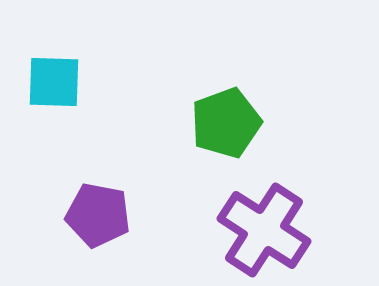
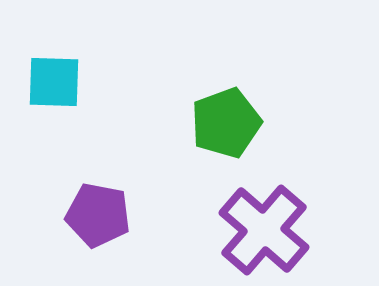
purple cross: rotated 8 degrees clockwise
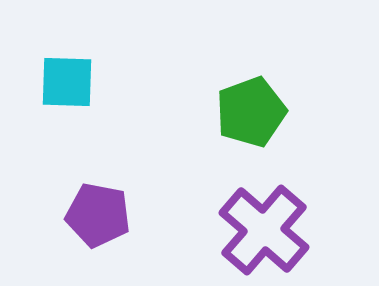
cyan square: moved 13 px right
green pentagon: moved 25 px right, 11 px up
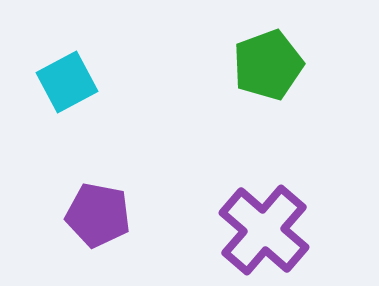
cyan square: rotated 30 degrees counterclockwise
green pentagon: moved 17 px right, 47 px up
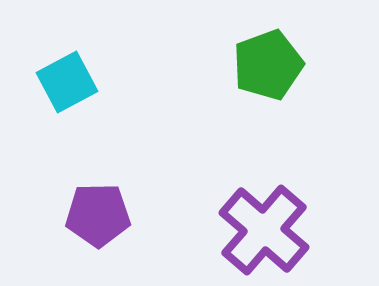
purple pentagon: rotated 12 degrees counterclockwise
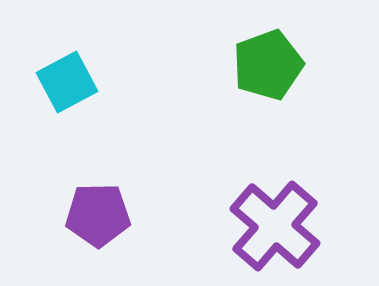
purple cross: moved 11 px right, 4 px up
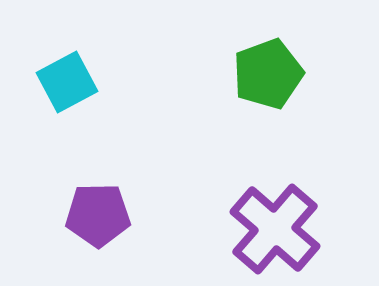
green pentagon: moved 9 px down
purple cross: moved 3 px down
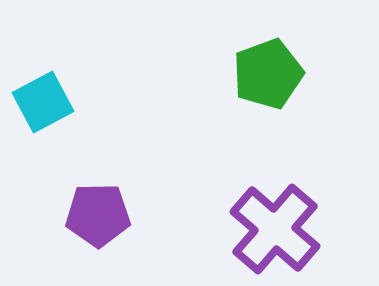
cyan square: moved 24 px left, 20 px down
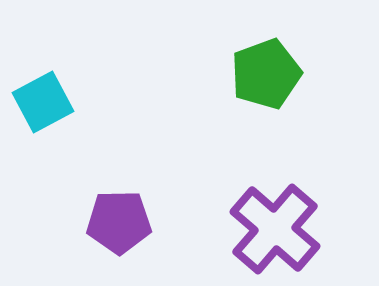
green pentagon: moved 2 px left
purple pentagon: moved 21 px right, 7 px down
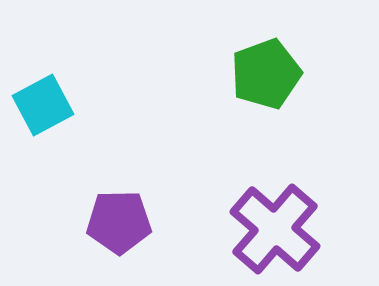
cyan square: moved 3 px down
